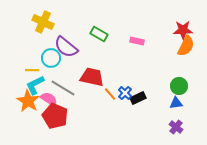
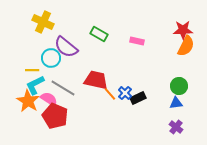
red trapezoid: moved 4 px right, 3 px down
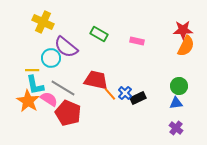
cyan L-shape: rotated 75 degrees counterclockwise
red pentagon: moved 13 px right, 3 px up
purple cross: moved 1 px down
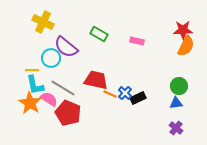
orange line: rotated 24 degrees counterclockwise
orange star: moved 2 px right, 2 px down
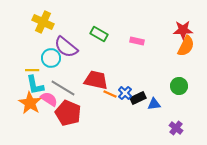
blue triangle: moved 22 px left, 1 px down
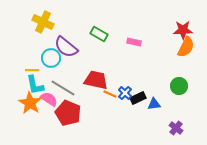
pink rectangle: moved 3 px left, 1 px down
orange semicircle: moved 1 px down
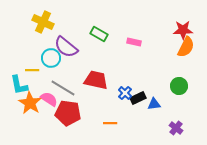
cyan L-shape: moved 16 px left
orange line: moved 29 px down; rotated 24 degrees counterclockwise
red pentagon: rotated 15 degrees counterclockwise
